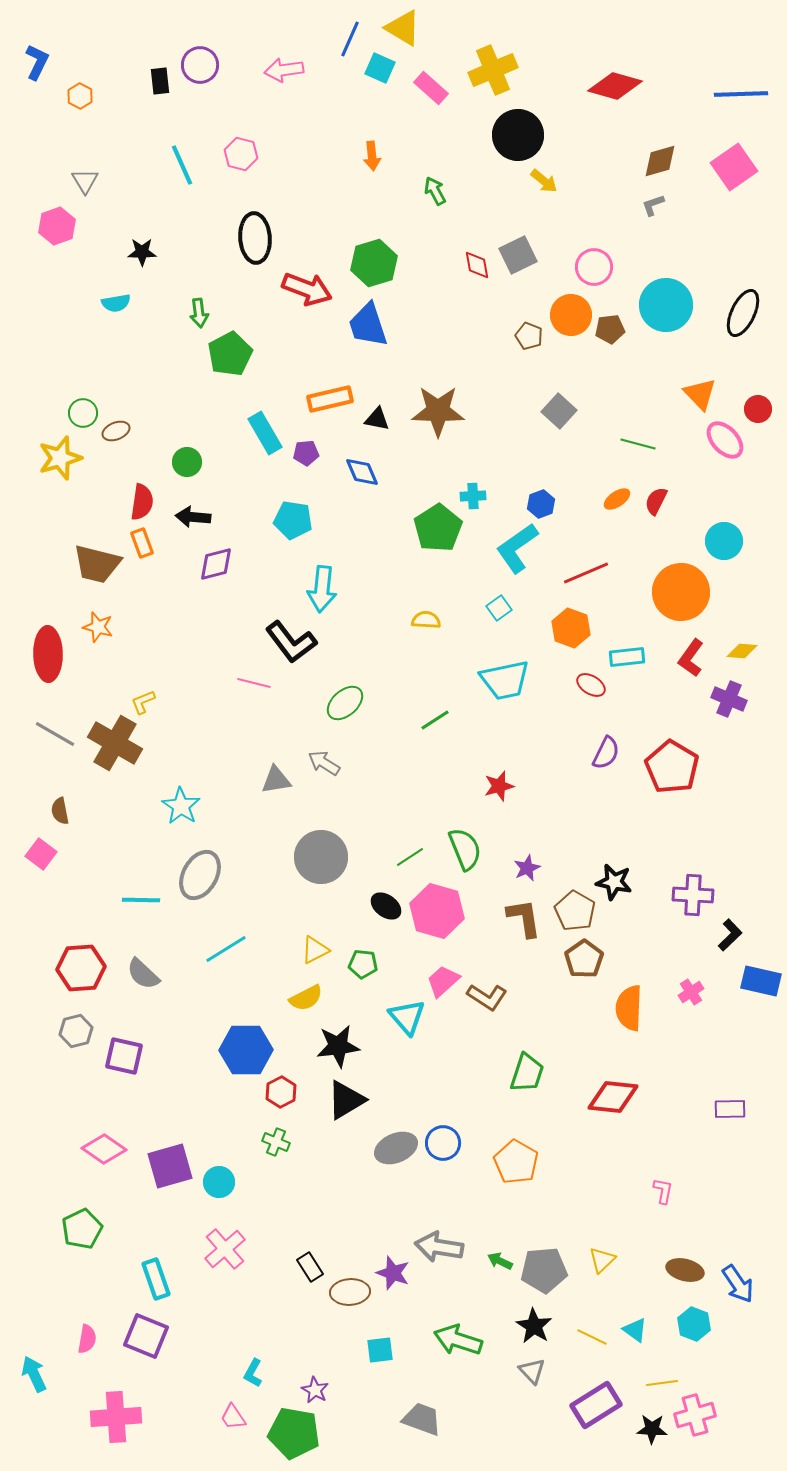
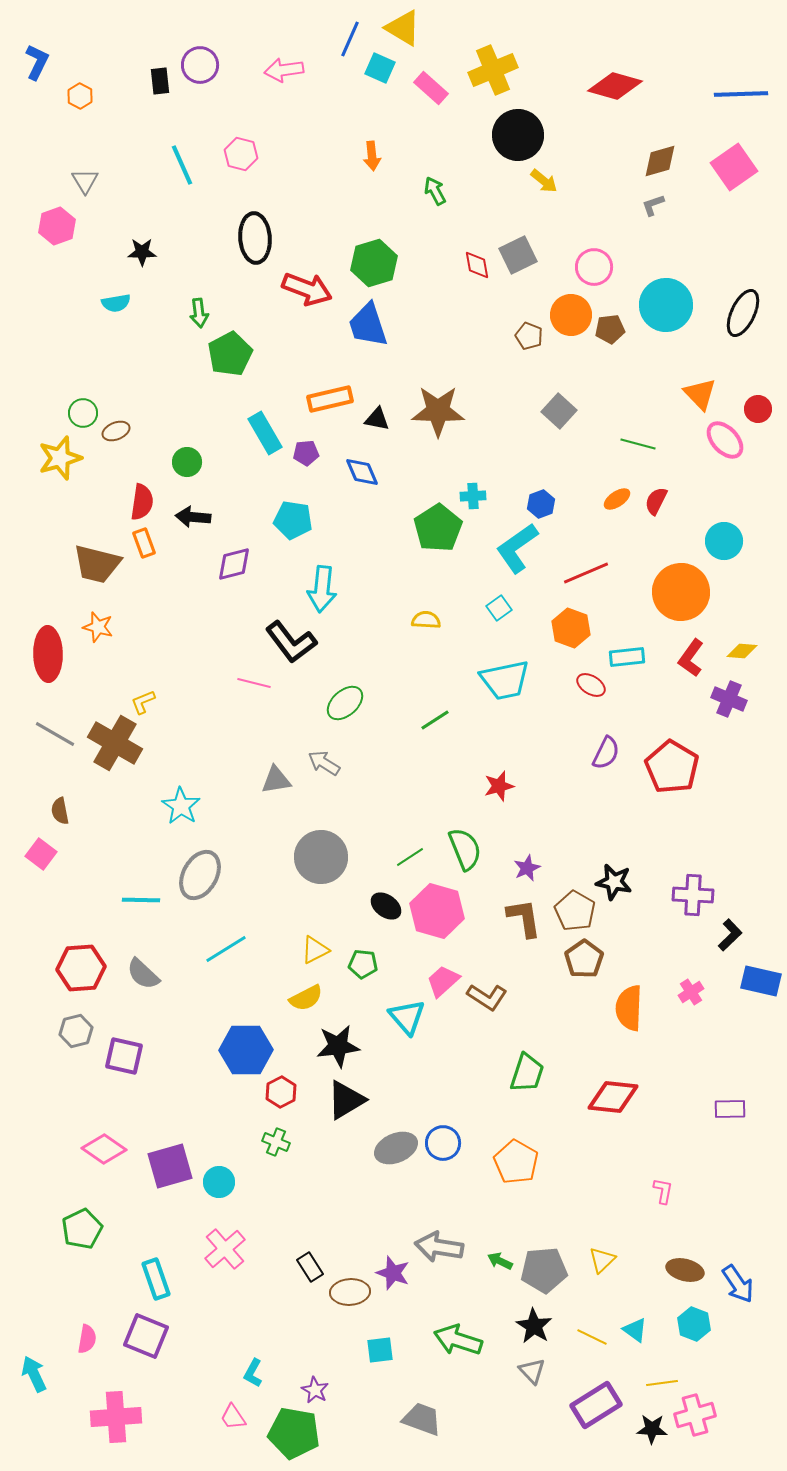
orange rectangle at (142, 543): moved 2 px right
purple diamond at (216, 564): moved 18 px right
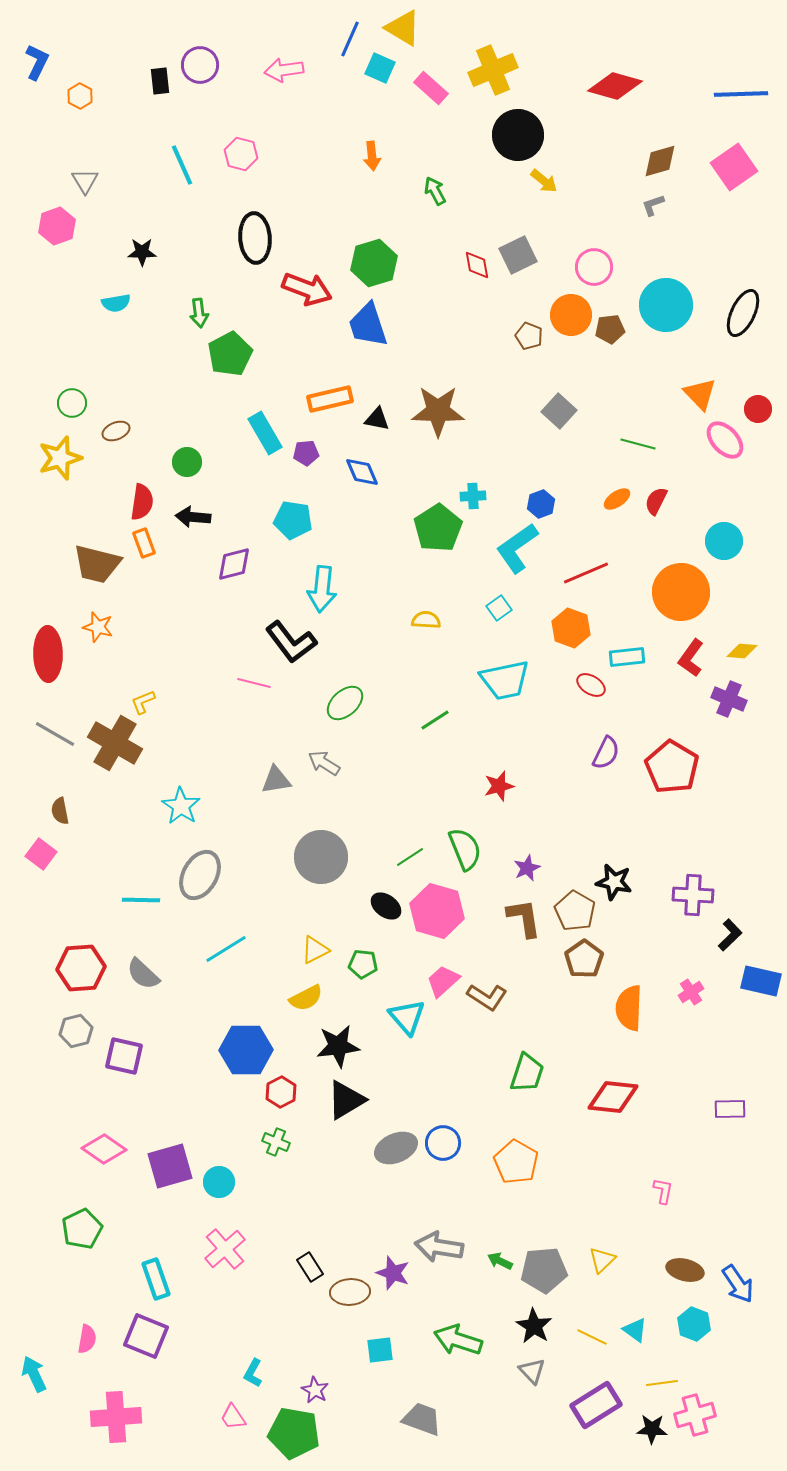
green circle at (83, 413): moved 11 px left, 10 px up
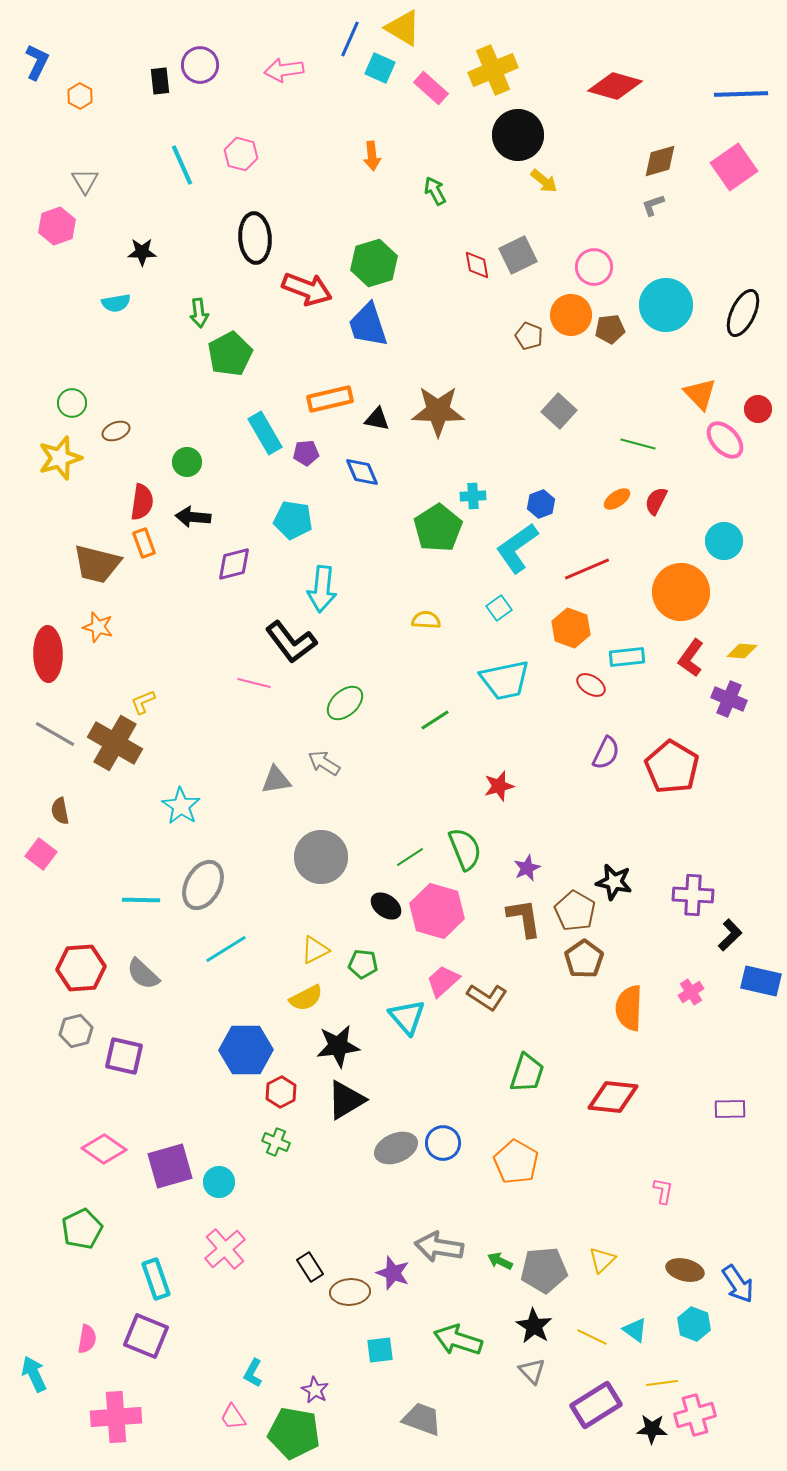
red line at (586, 573): moved 1 px right, 4 px up
gray ellipse at (200, 875): moved 3 px right, 10 px down
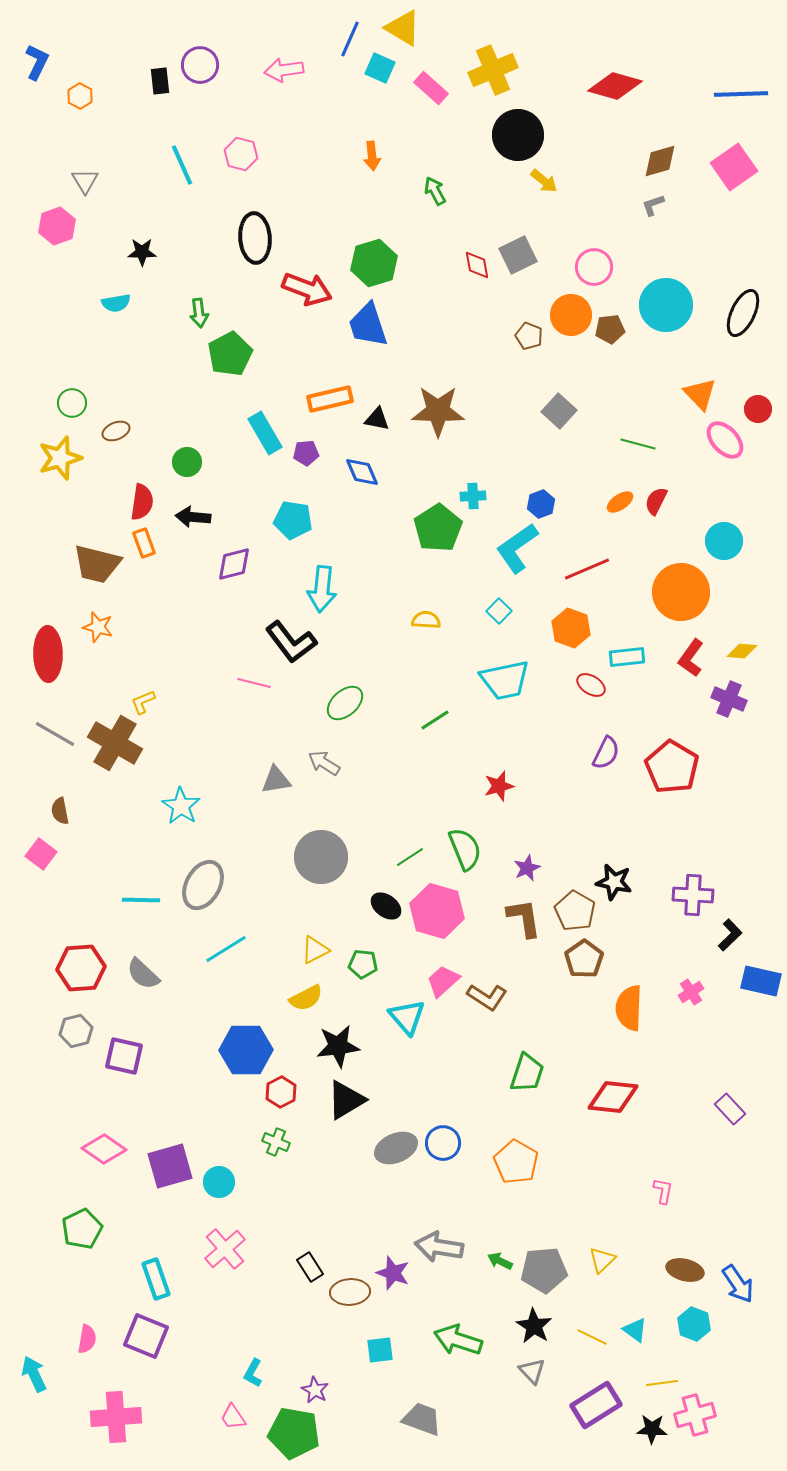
orange ellipse at (617, 499): moved 3 px right, 3 px down
cyan square at (499, 608): moved 3 px down; rotated 10 degrees counterclockwise
purple rectangle at (730, 1109): rotated 48 degrees clockwise
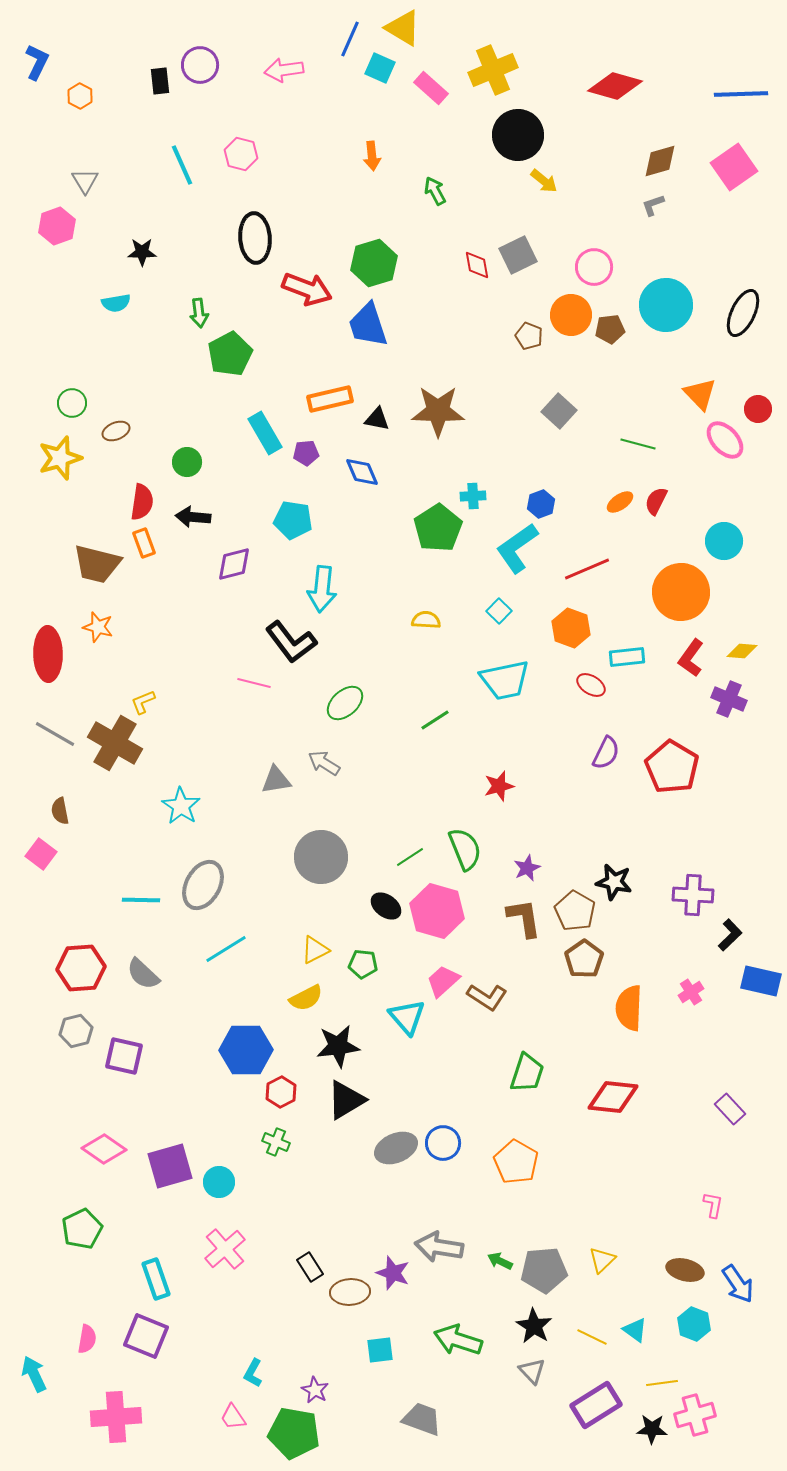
pink L-shape at (663, 1191): moved 50 px right, 14 px down
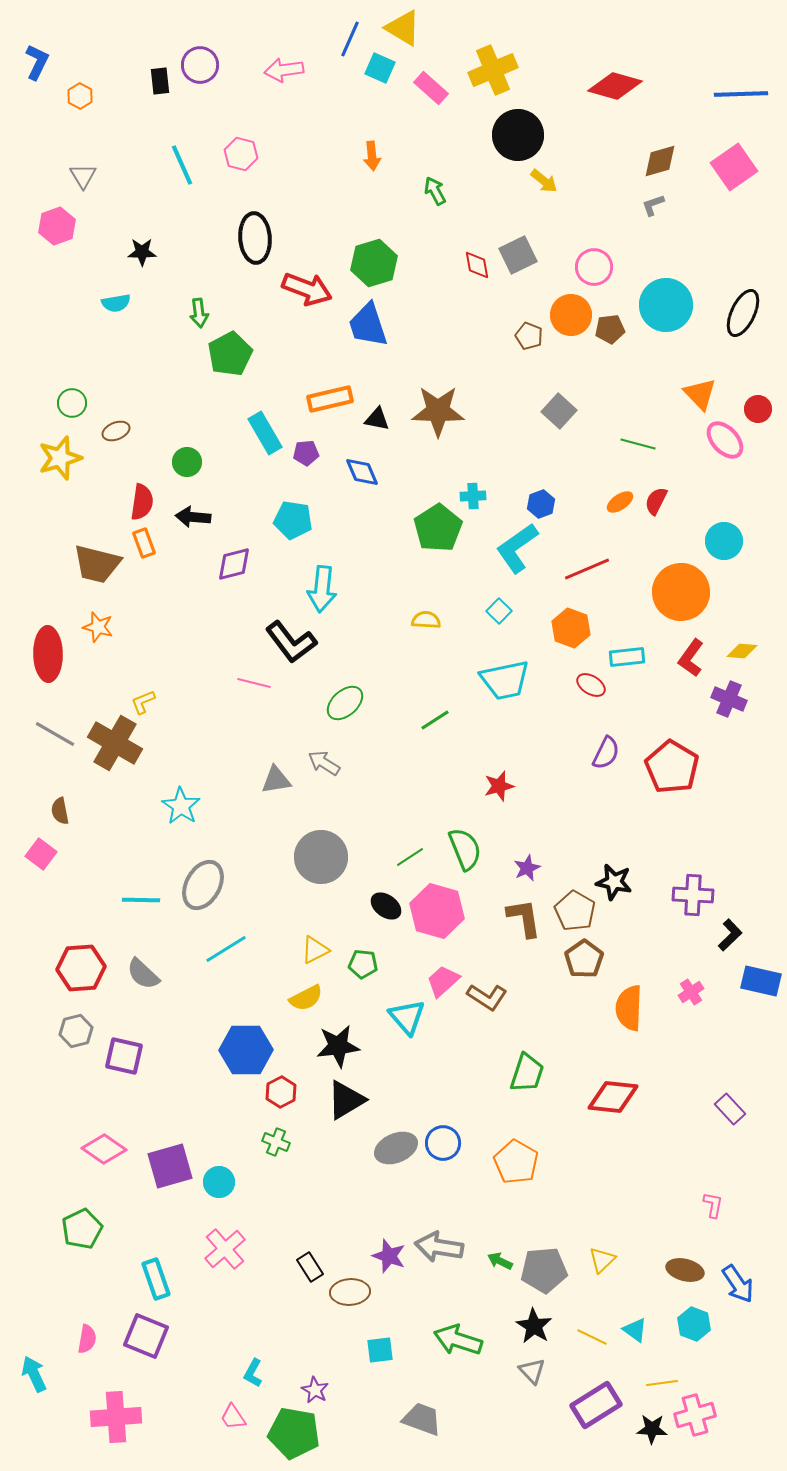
gray triangle at (85, 181): moved 2 px left, 5 px up
purple star at (393, 1273): moved 4 px left, 17 px up
